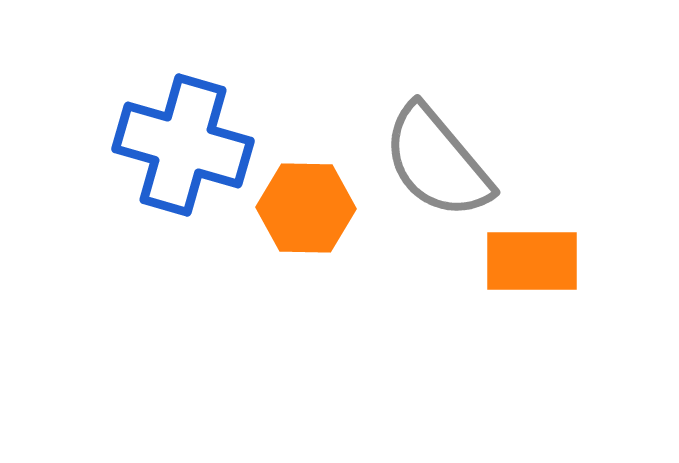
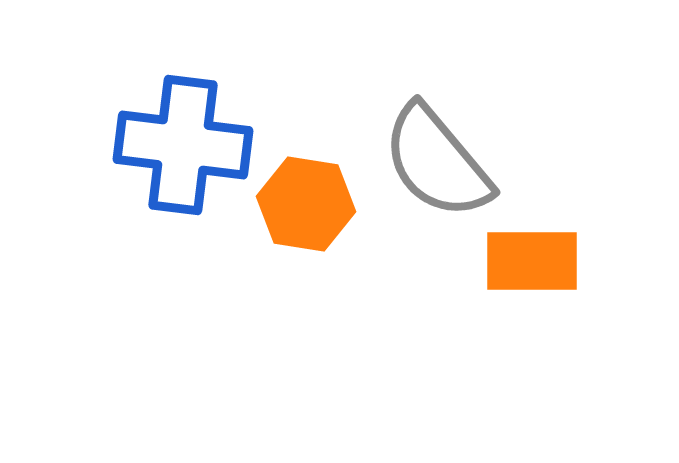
blue cross: rotated 9 degrees counterclockwise
orange hexagon: moved 4 px up; rotated 8 degrees clockwise
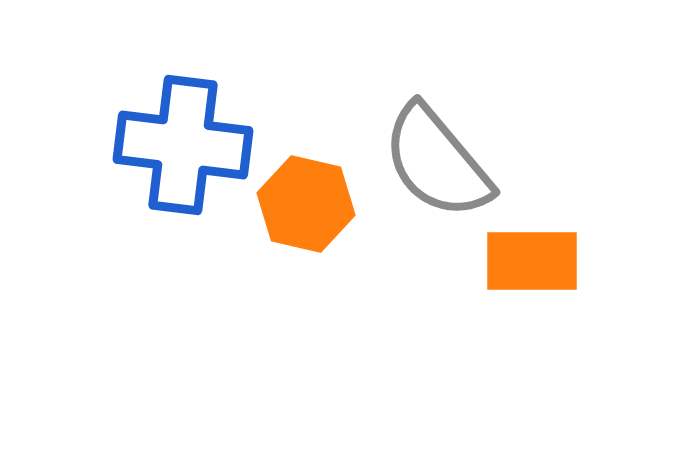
orange hexagon: rotated 4 degrees clockwise
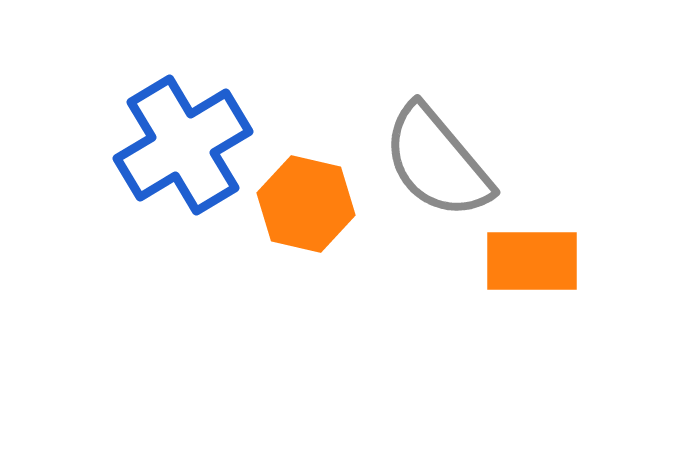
blue cross: rotated 38 degrees counterclockwise
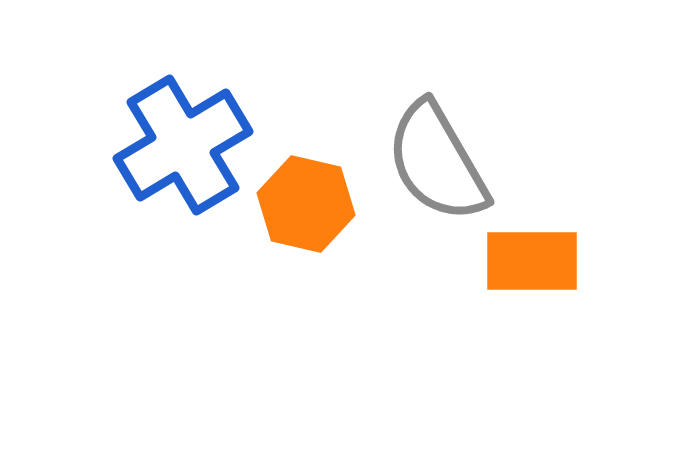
gray semicircle: rotated 10 degrees clockwise
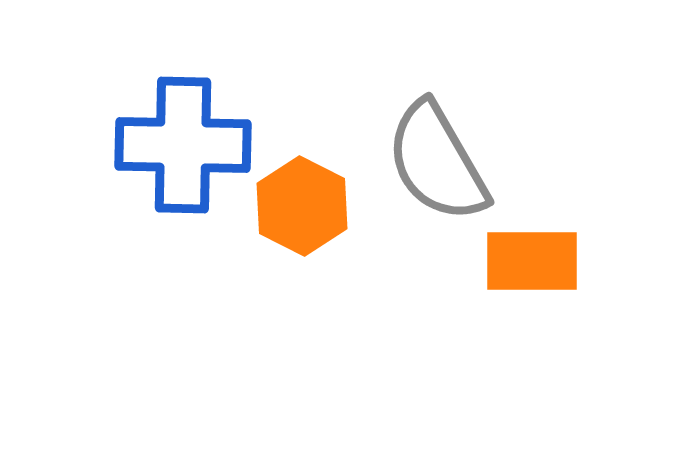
blue cross: rotated 32 degrees clockwise
orange hexagon: moved 4 px left, 2 px down; rotated 14 degrees clockwise
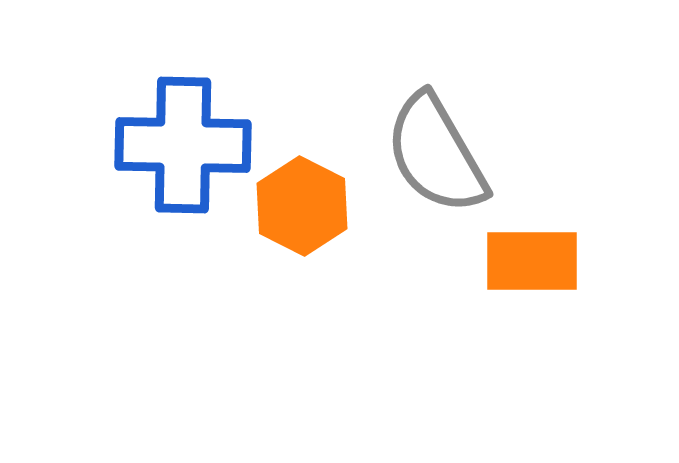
gray semicircle: moved 1 px left, 8 px up
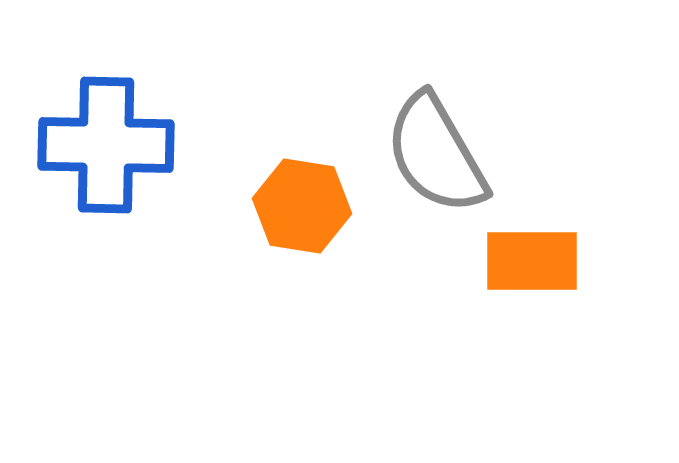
blue cross: moved 77 px left
orange hexagon: rotated 18 degrees counterclockwise
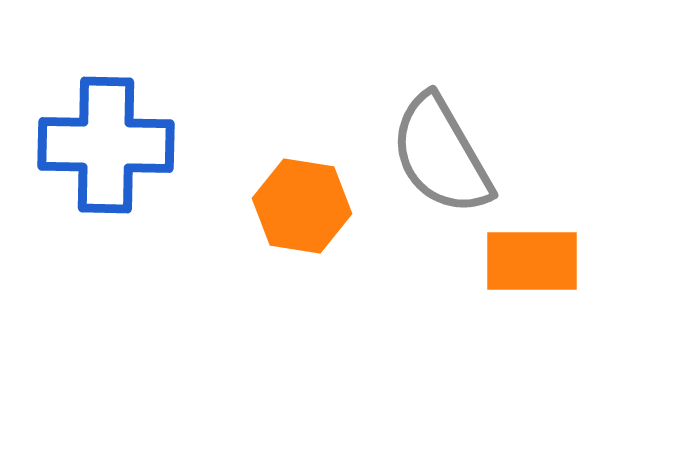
gray semicircle: moved 5 px right, 1 px down
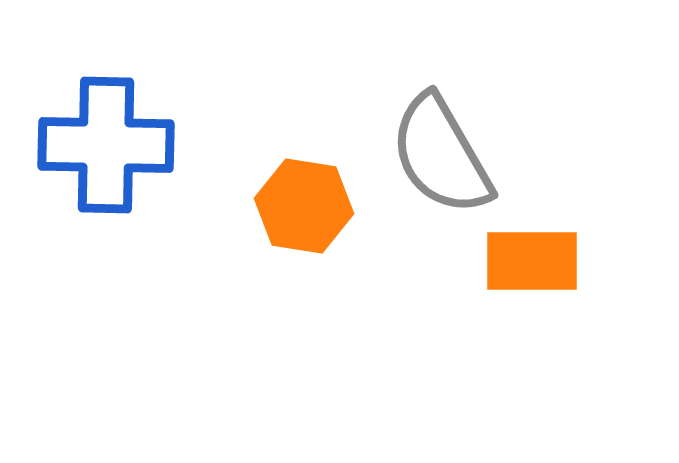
orange hexagon: moved 2 px right
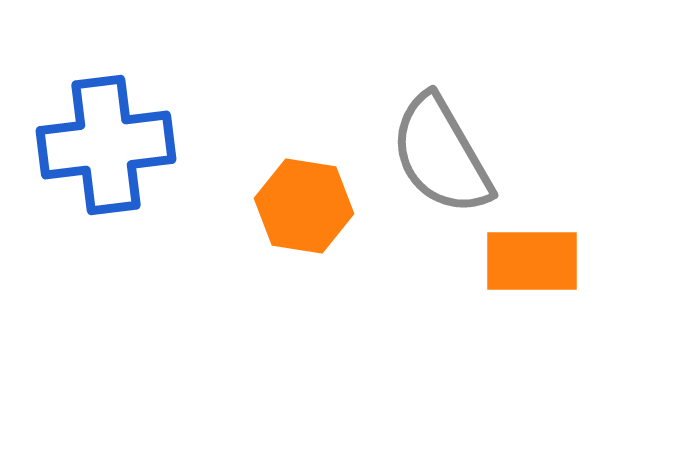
blue cross: rotated 8 degrees counterclockwise
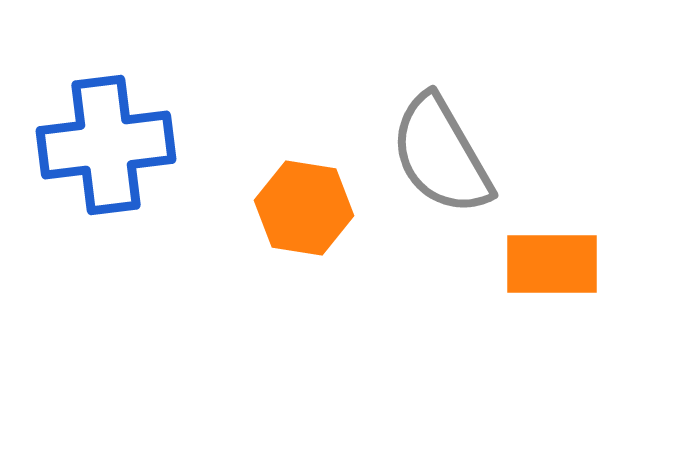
orange hexagon: moved 2 px down
orange rectangle: moved 20 px right, 3 px down
